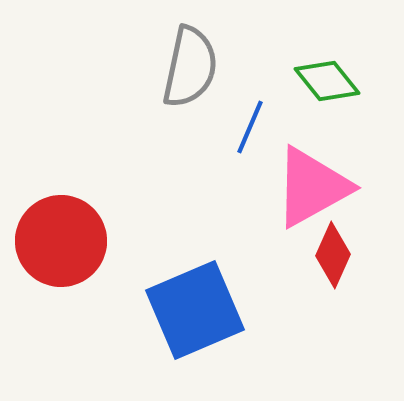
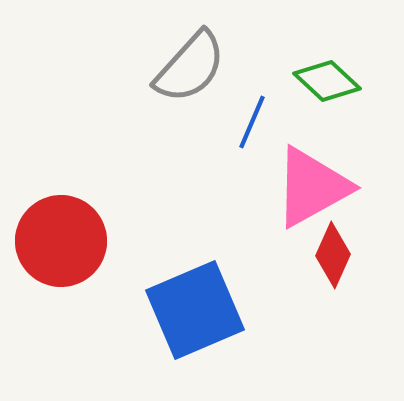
gray semicircle: rotated 30 degrees clockwise
green diamond: rotated 8 degrees counterclockwise
blue line: moved 2 px right, 5 px up
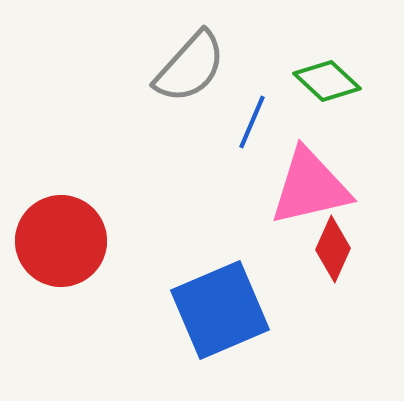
pink triangle: moved 2 px left; rotated 16 degrees clockwise
red diamond: moved 6 px up
blue square: moved 25 px right
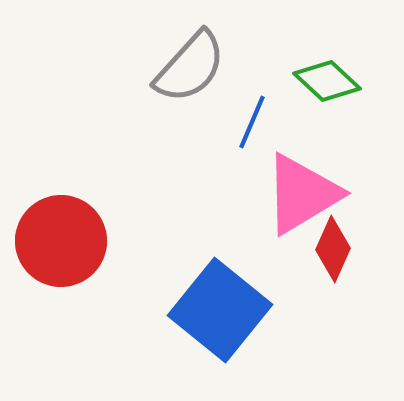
pink triangle: moved 8 px left, 7 px down; rotated 18 degrees counterclockwise
blue square: rotated 28 degrees counterclockwise
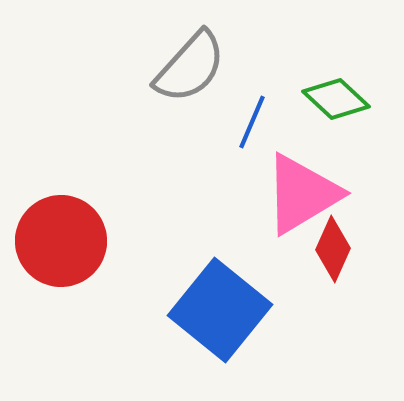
green diamond: moved 9 px right, 18 px down
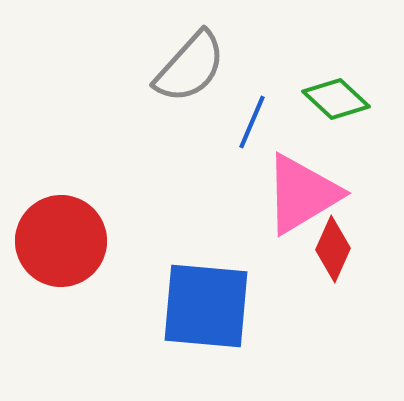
blue square: moved 14 px left, 4 px up; rotated 34 degrees counterclockwise
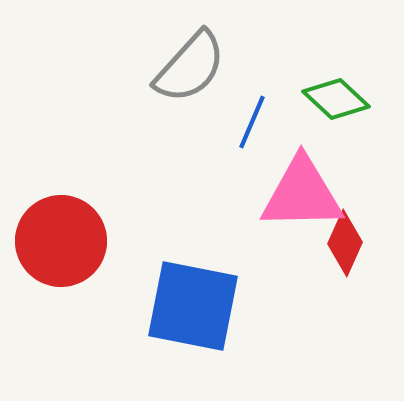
pink triangle: rotated 30 degrees clockwise
red diamond: moved 12 px right, 6 px up
blue square: moved 13 px left; rotated 6 degrees clockwise
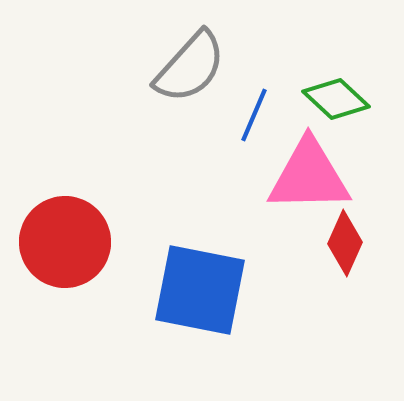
blue line: moved 2 px right, 7 px up
pink triangle: moved 7 px right, 18 px up
red circle: moved 4 px right, 1 px down
blue square: moved 7 px right, 16 px up
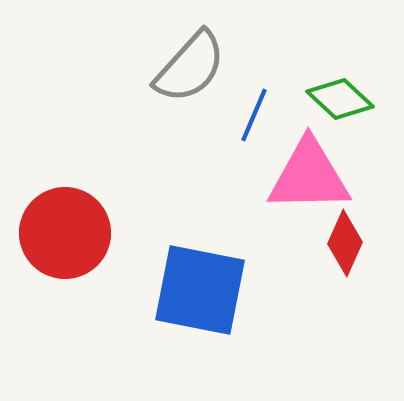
green diamond: moved 4 px right
red circle: moved 9 px up
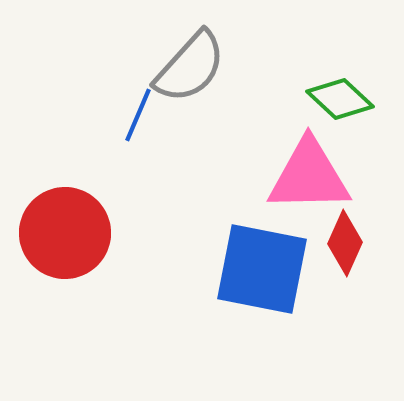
blue line: moved 116 px left
blue square: moved 62 px right, 21 px up
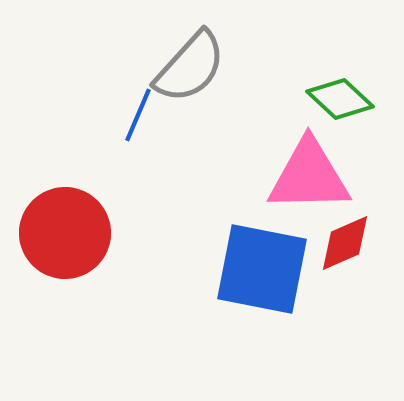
red diamond: rotated 42 degrees clockwise
